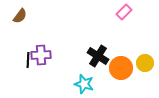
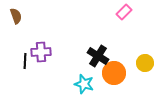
brown semicircle: moved 4 px left; rotated 56 degrees counterclockwise
purple cross: moved 3 px up
black line: moved 3 px left, 1 px down
orange circle: moved 7 px left, 5 px down
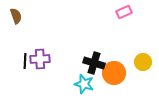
pink rectangle: rotated 21 degrees clockwise
purple cross: moved 1 px left, 7 px down
black cross: moved 4 px left, 7 px down; rotated 15 degrees counterclockwise
yellow circle: moved 2 px left, 1 px up
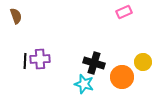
orange circle: moved 8 px right, 4 px down
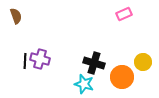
pink rectangle: moved 2 px down
purple cross: rotated 18 degrees clockwise
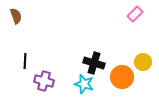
pink rectangle: moved 11 px right; rotated 21 degrees counterclockwise
purple cross: moved 4 px right, 22 px down
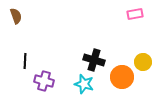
pink rectangle: rotated 35 degrees clockwise
black cross: moved 3 px up
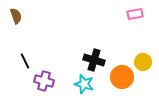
black line: rotated 28 degrees counterclockwise
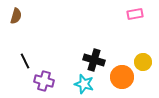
brown semicircle: rotated 35 degrees clockwise
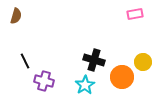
cyan star: moved 1 px right, 1 px down; rotated 24 degrees clockwise
